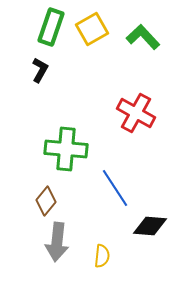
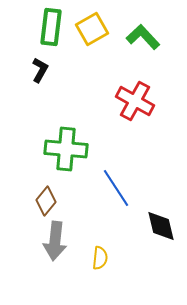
green rectangle: rotated 12 degrees counterclockwise
red cross: moved 1 px left, 12 px up
blue line: moved 1 px right
black diamond: moved 11 px right; rotated 72 degrees clockwise
gray arrow: moved 2 px left, 1 px up
yellow semicircle: moved 2 px left, 2 px down
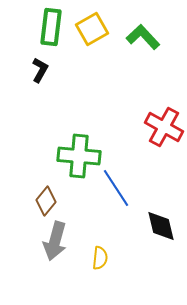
red cross: moved 29 px right, 26 px down
green cross: moved 13 px right, 7 px down
gray arrow: rotated 9 degrees clockwise
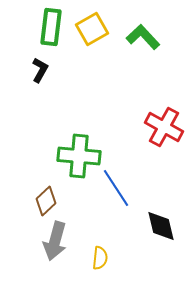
brown diamond: rotated 8 degrees clockwise
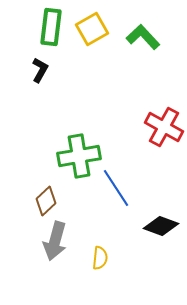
green cross: rotated 15 degrees counterclockwise
black diamond: rotated 56 degrees counterclockwise
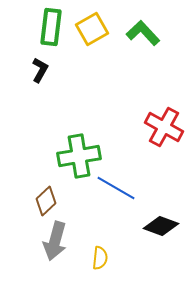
green L-shape: moved 4 px up
blue line: rotated 27 degrees counterclockwise
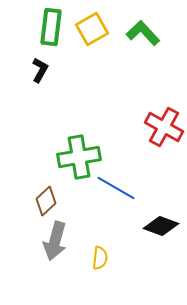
green cross: moved 1 px down
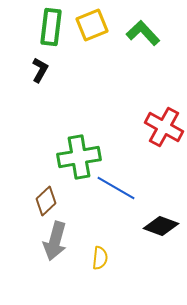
yellow square: moved 4 px up; rotated 8 degrees clockwise
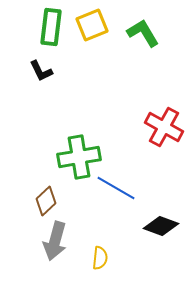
green L-shape: rotated 12 degrees clockwise
black L-shape: moved 1 px right, 1 px down; rotated 125 degrees clockwise
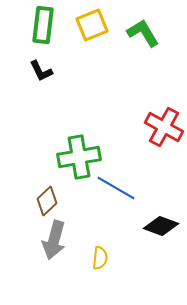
green rectangle: moved 8 px left, 2 px up
brown diamond: moved 1 px right
gray arrow: moved 1 px left, 1 px up
